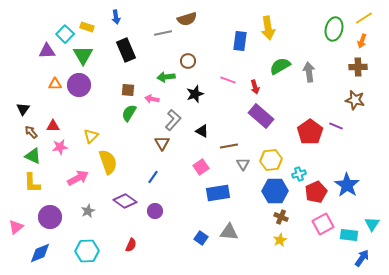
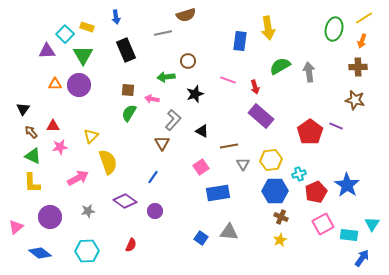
brown semicircle at (187, 19): moved 1 px left, 4 px up
gray star at (88, 211): rotated 16 degrees clockwise
blue diamond at (40, 253): rotated 60 degrees clockwise
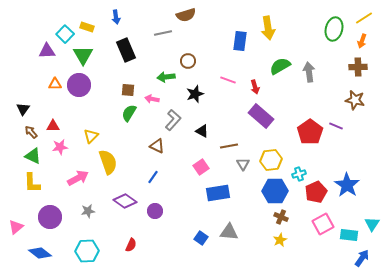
brown triangle at (162, 143): moved 5 px left, 3 px down; rotated 35 degrees counterclockwise
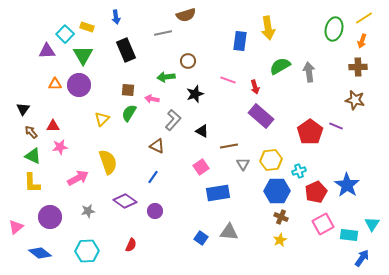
yellow triangle at (91, 136): moved 11 px right, 17 px up
cyan cross at (299, 174): moved 3 px up
blue hexagon at (275, 191): moved 2 px right
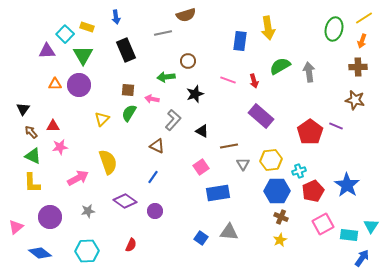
red arrow at (255, 87): moved 1 px left, 6 px up
red pentagon at (316, 192): moved 3 px left, 1 px up
cyan triangle at (372, 224): moved 1 px left, 2 px down
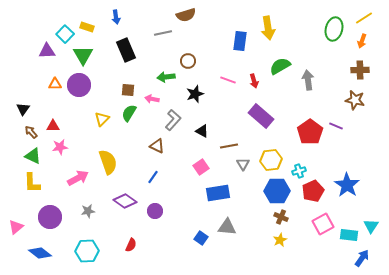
brown cross at (358, 67): moved 2 px right, 3 px down
gray arrow at (309, 72): moved 1 px left, 8 px down
gray triangle at (229, 232): moved 2 px left, 5 px up
